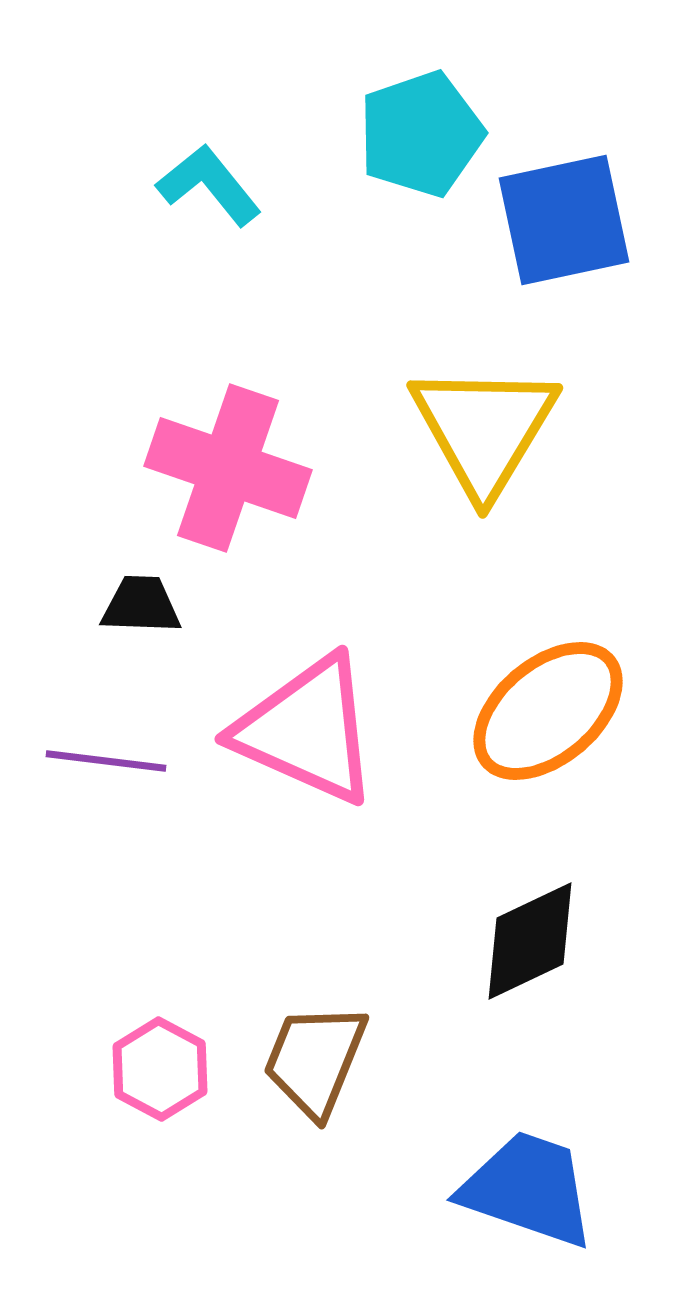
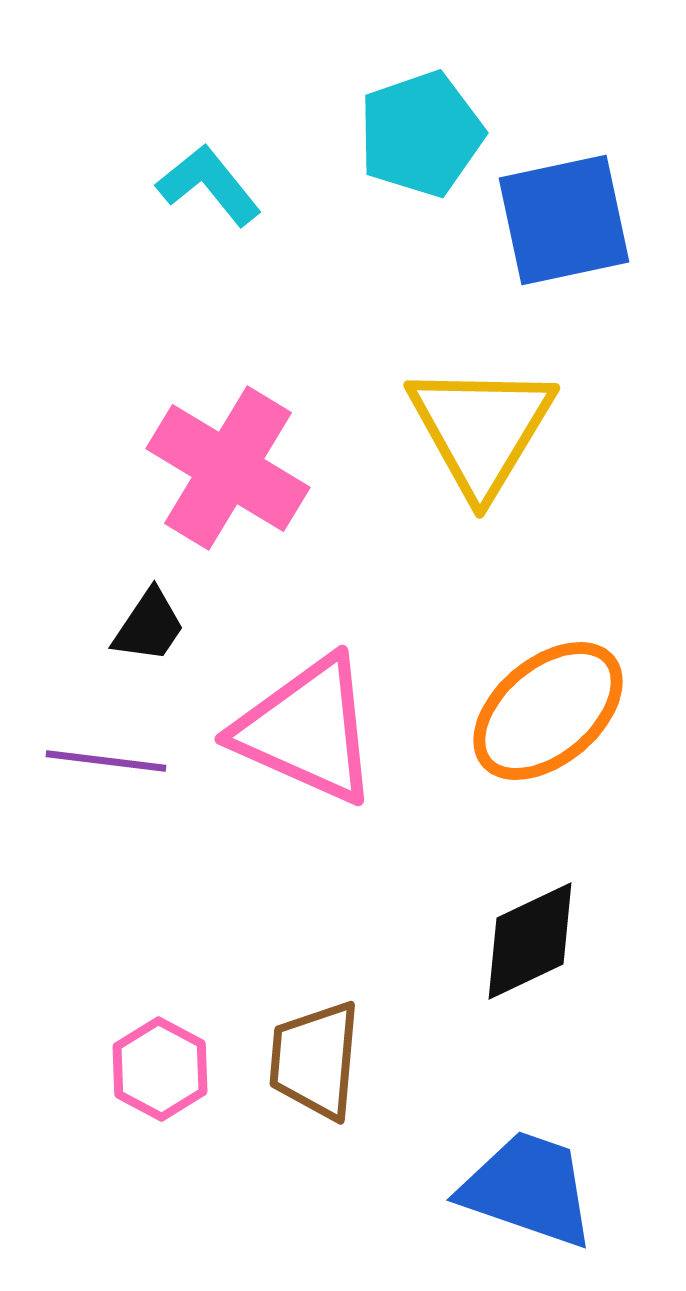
yellow triangle: moved 3 px left
pink cross: rotated 12 degrees clockwise
black trapezoid: moved 8 px right, 21 px down; rotated 122 degrees clockwise
brown trapezoid: rotated 17 degrees counterclockwise
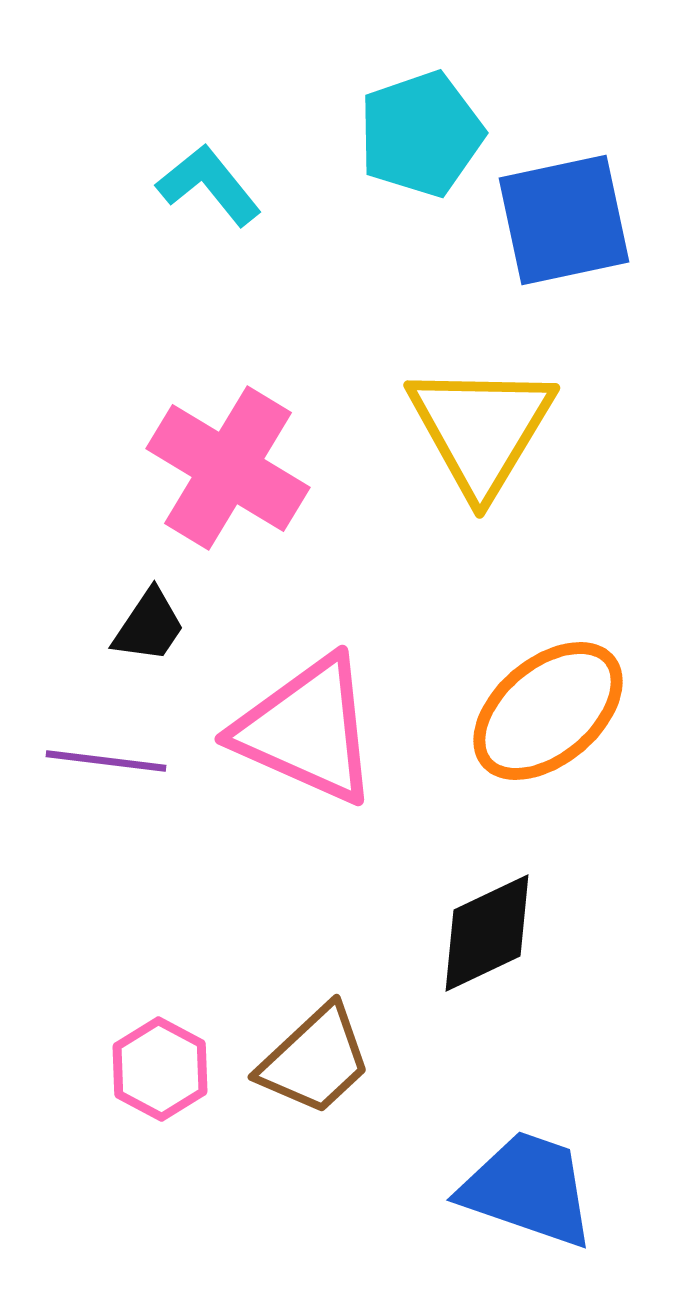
black diamond: moved 43 px left, 8 px up
brown trapezoid: rotated 138 degrees counterclockwise
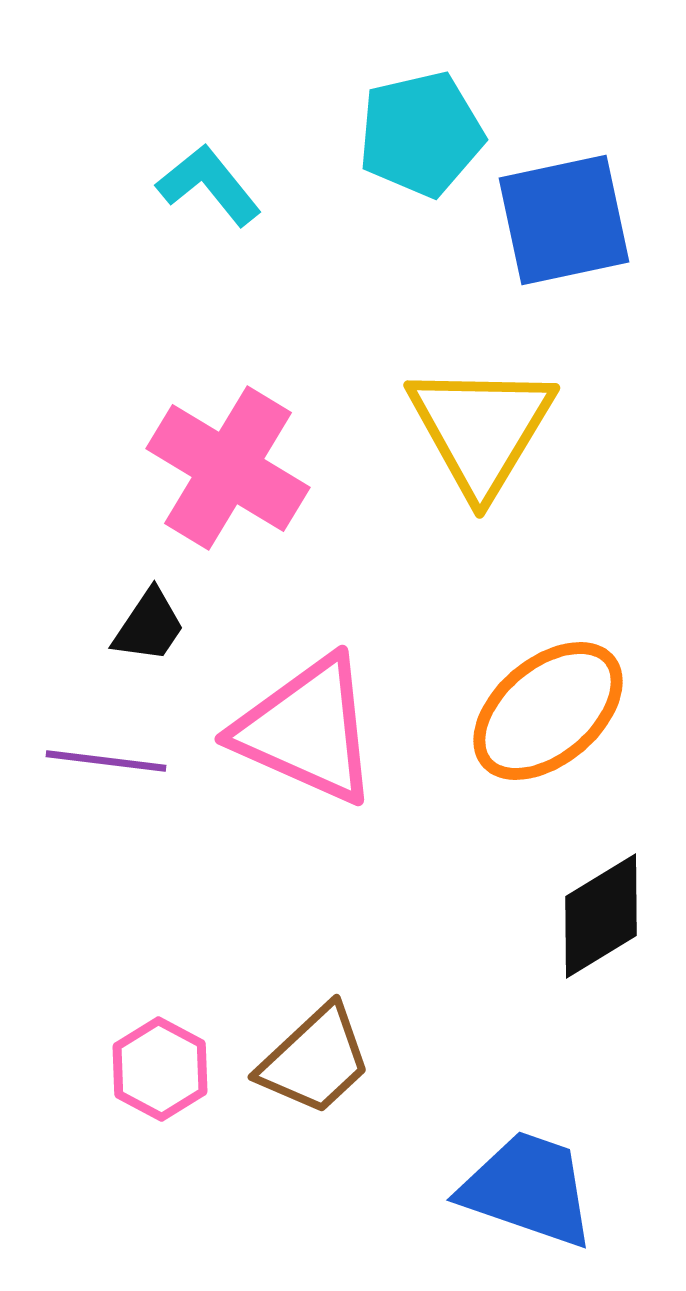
cyan pentagon: rotated 6 degrees clockwise
black diamond: moved 114 px right, 17 px up; rotated 6 degrees counterclockwise
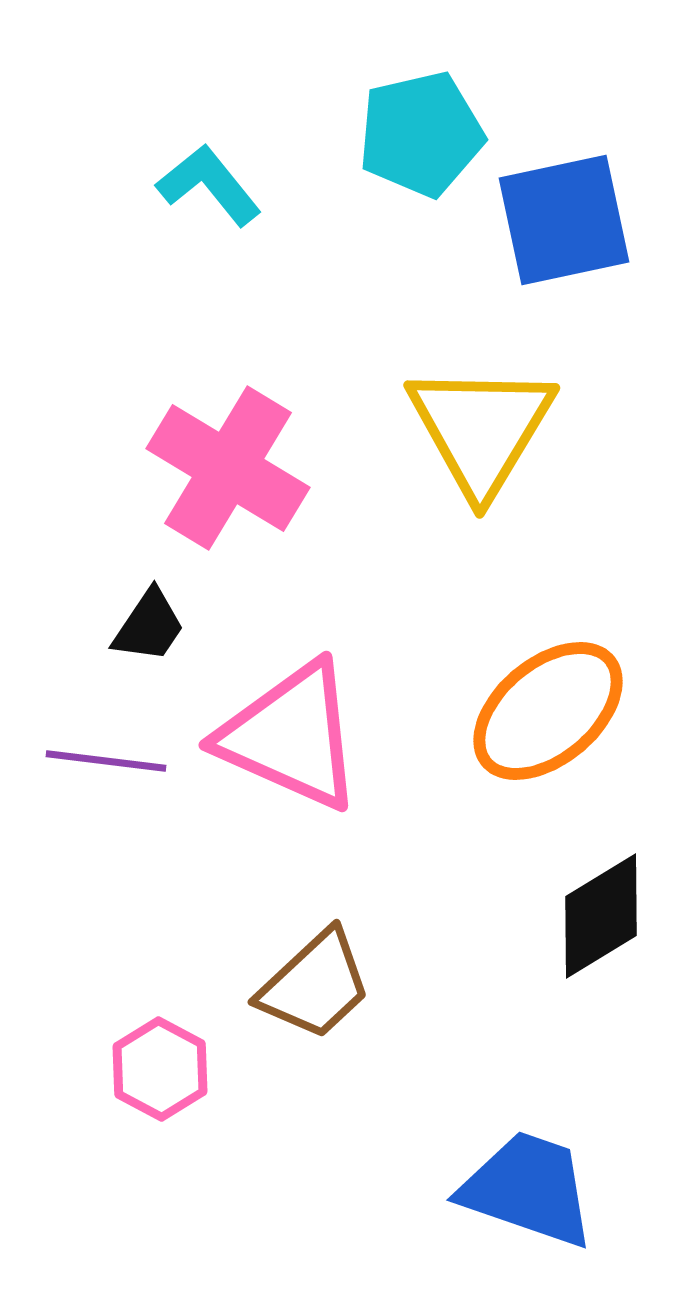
pink triangle: moved 16 px left, 6 px down
brown trapezoid: moved 75 px up
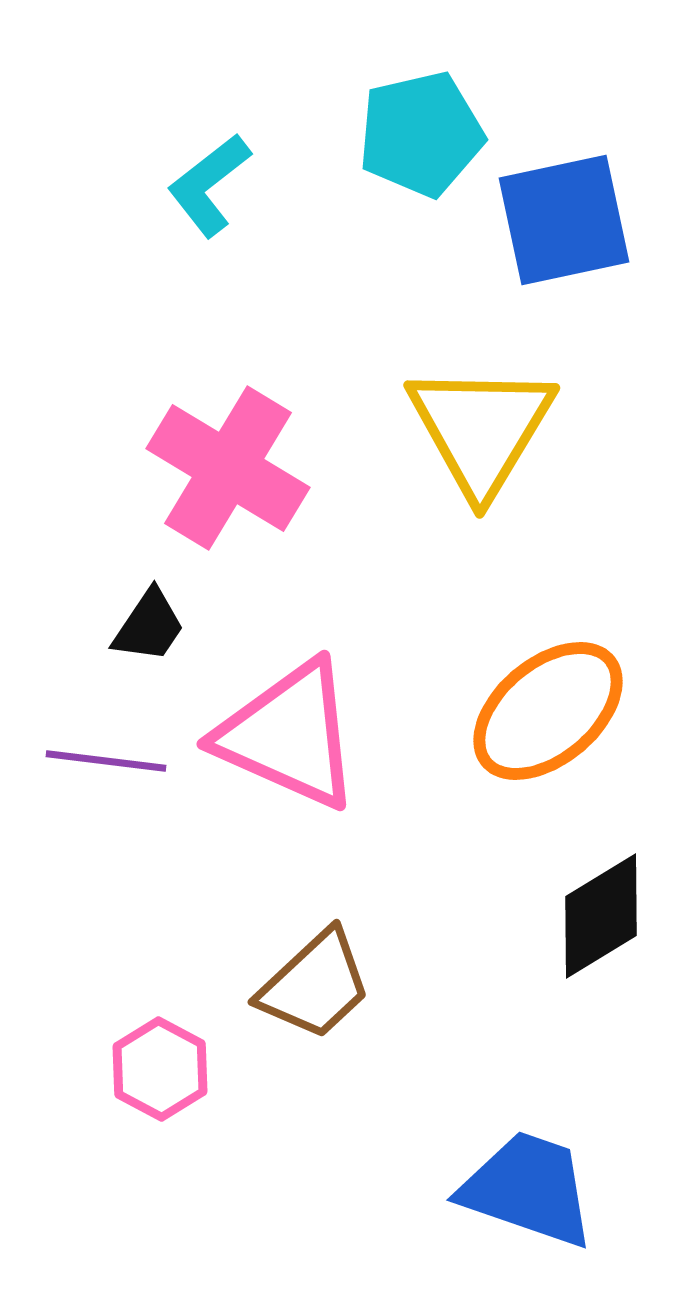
cyan L-shape: rotated 89 degrees counterclockwise
pink triangle: moved 2 px left, 1 px up
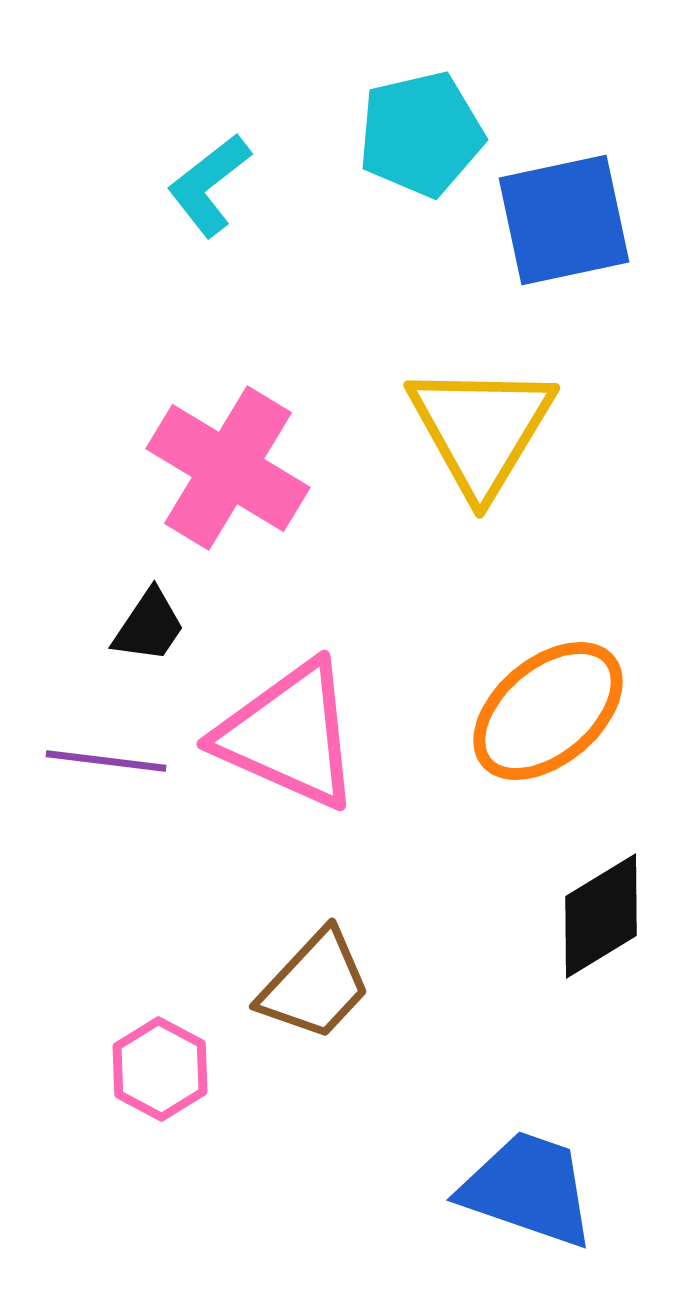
brown trapezoid: rotated 4 degrees counterclockwise
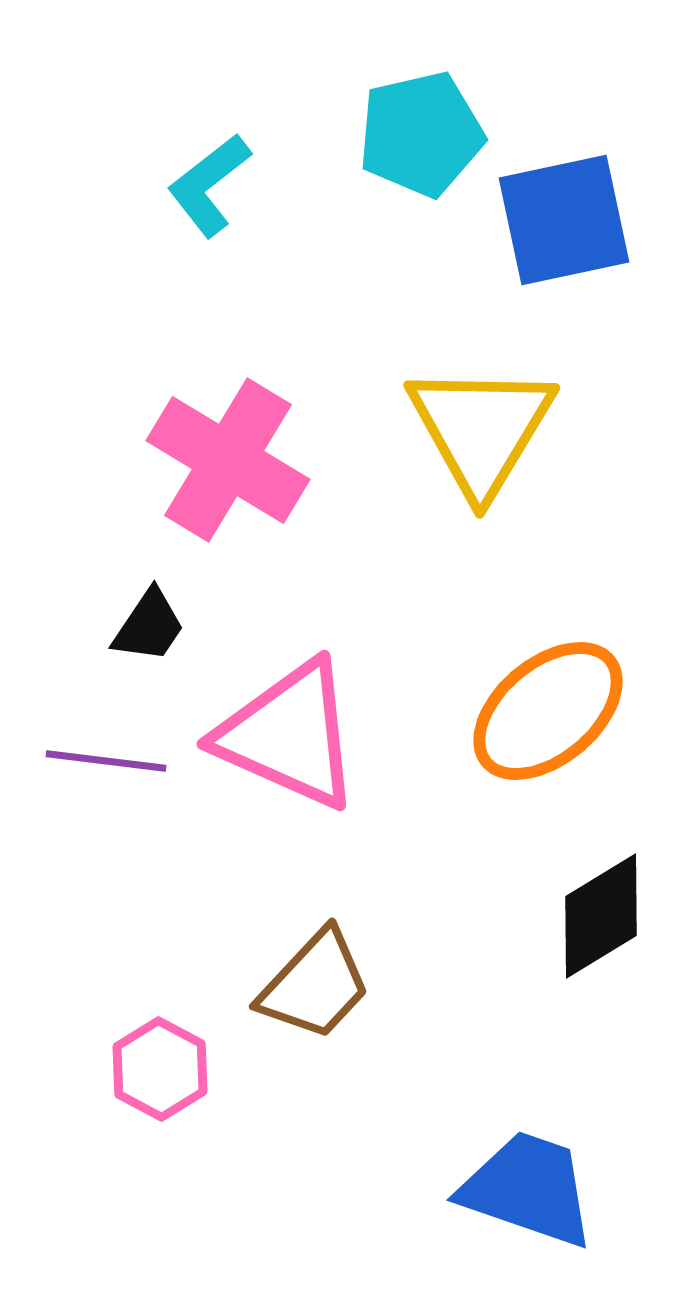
pink cross: moved 8 px up
